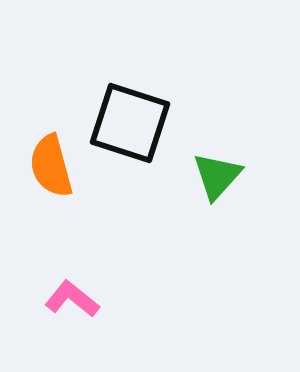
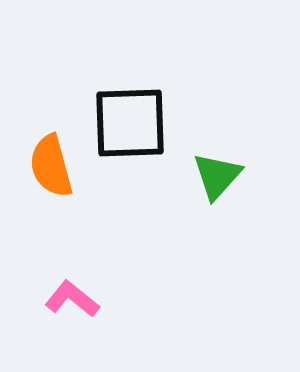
black square: rotated 20 degrees counterclockwise
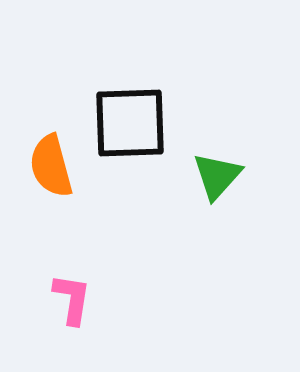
pink L-shape: rotated 60 degrees clockwise
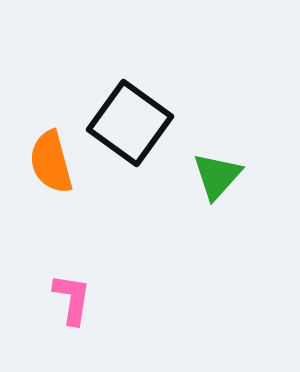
black square: rotated 38 degrees clockwise
orange semicircle: moved 4 px up
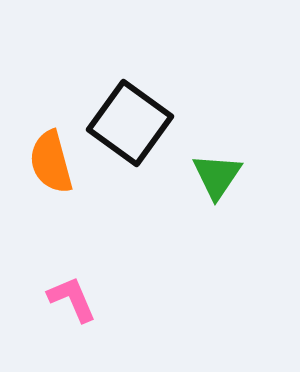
green triangle: rotated 8 degrees counterclockwise
pink L-shape: rotated 32 degrees counterclockwise
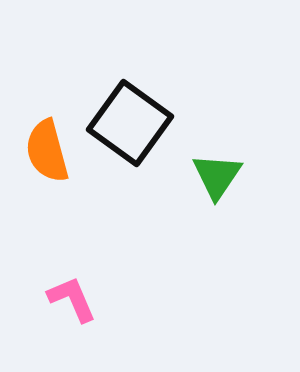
orange semicircle: moved 4 px left, 11 px up
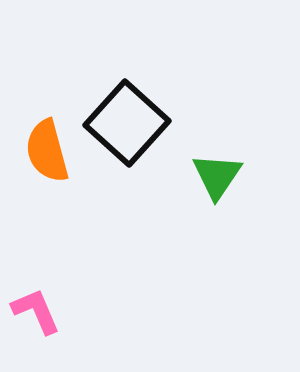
black square: moved 3 px left; rotated 6 degrees clockwise
pink L-shape: moved 36 px left, 12 px down
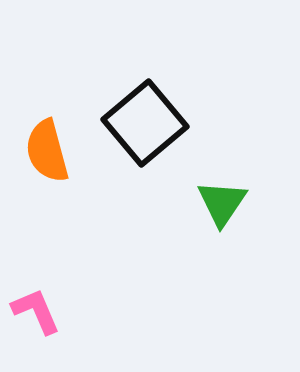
black square: moved 18 px right; rotated 8 degrees clockwise
green triangle: moved 5 px right, 27 px down
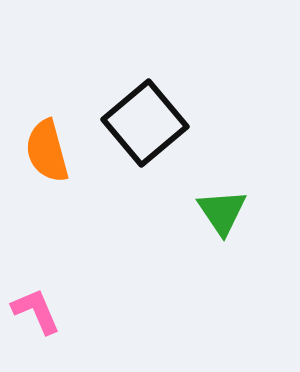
green triangle: moved 9 px down; rotated 8 degrees counterclockwise
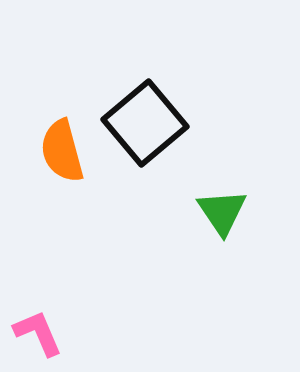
orange semicircle: moved 15 px right
pink L-shape: moved 2 px right, 22 px down
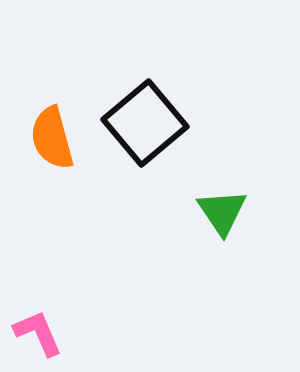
orange semicircle: moved 10 px left, 13 px up
